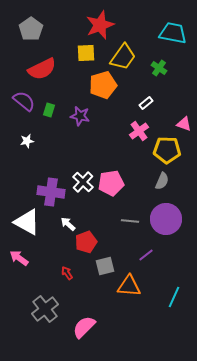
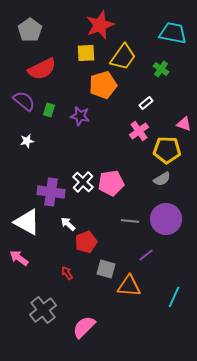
gray pentagon: moved 1 px left, 1 px down
green cross: moved 2 px right, 1 px down
gray semicircle: moved 2 px up; rotated 36 degrees clockwise
gray square: moved 1 px right, 3 px down; rotated 30 degrees clockwise
gray cross: moved 2 px left, 1 px down
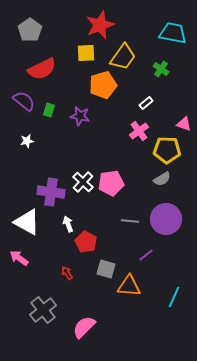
white arrow: rotated 28 degrees clockwise
red pentagon: rotated 25 degrees counterclockwise
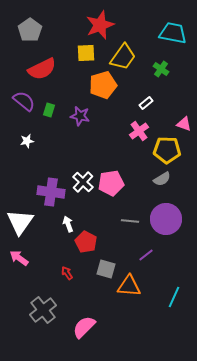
white triangle: moved 7 px left; rotated 36 degrees clockwise
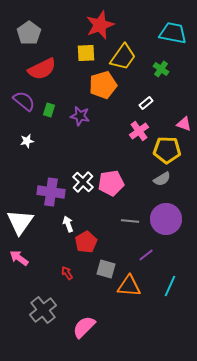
gray pentagon: moved 1 px left, 3 px down
red pentagon: rotated 15 degrees clockwise
cyan line: moved 4 px left, 11 px up
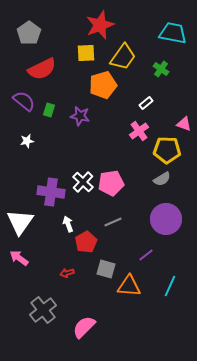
gray line: moved 17 px left, 1 px down; rotated 30 degrees counterclockwise
red arrow: rotated 72 degrees counterclockwise
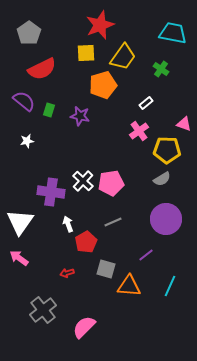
white cross: moved 1 px up
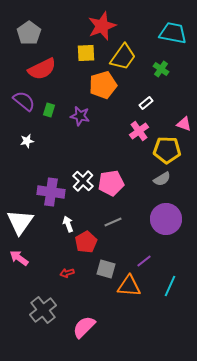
red star: moved 2 px right, 1 px down
purple line: moved 2 px left, 6 px down
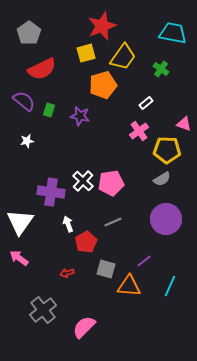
yellow square: rotated 12 degrees counterclockwise
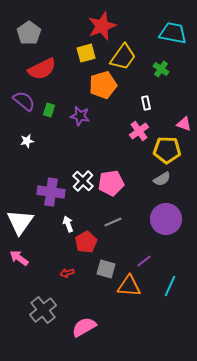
white rectangle: rotated 64 degrees counterclockwise
pink semicircle: rotated 15 degrees clockwise
